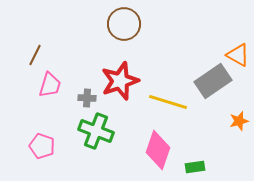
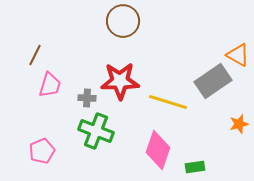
brown circle: moved 1 px left, 3 px up
red star: rotated 18 degrees clockwise
orange star: moved 3 px down
pink pentagon: moved 5 px down; rotated 30 degrees clockwise
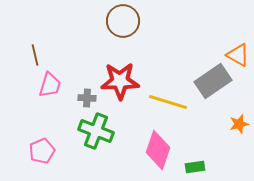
brown line: rotated 40 degrees counterclockwise
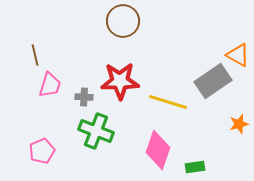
gray cross: moved 3 px left, 1 px up
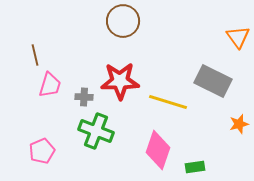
orange triangle: moved 18 px up; rotated 25 degrees clockwise
gray rectangle: rotated 60 degrees clockwise
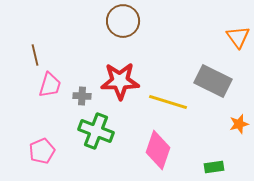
gray cross: moved 2 px left, 1 px up
green rectangle: moved 19 px right
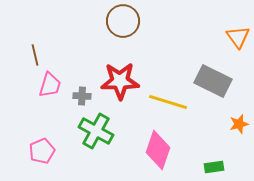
green cross: rotated 8 degrees clockwise
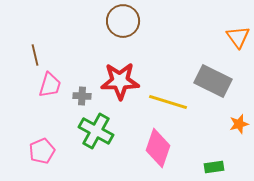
pink diamond: moved 2 px up
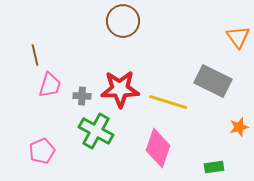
red star: moved 8 px down
orange star: moved 3 px down
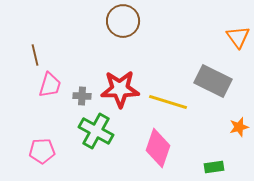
pink pentagon: rotated 20 degrees clockwise
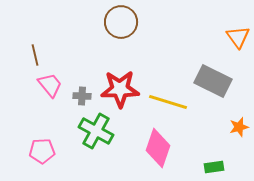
brown circle: moved 2 px left, 1 px down
pink trapezoid: rotated 56 degrees counterclockwise
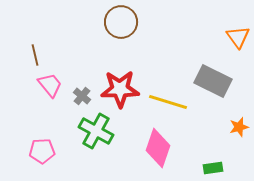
gray cross: rotated 36 degrees clockwise
green rectangle: moved 1 px left, 1 px down
